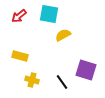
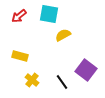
purple square: rotated 20 degrees clockwise
yellow cross: rotated 24 degrees clockwise
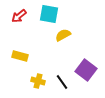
yellow cross: moved 6 px right, 1 px down; rotated 24 degrees counterclockwise
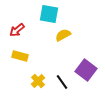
red arrow: moved 2 px left, 14 px down
yellow cross: rotated 32 degrees clockwise
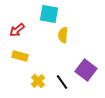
yellow semicircle: rotated 56 degrees counterclockwise
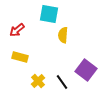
yellow rectangle: moved 1 px down
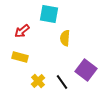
red arrow: moved 5 px right, 1 px down
yellow semicircle: moved 2 px right, 3 px down
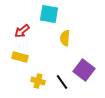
purple square: moved 2 px left
yellow cross: rotated 32 degrees counterclockwise
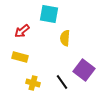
yellow cross: moved 5 px left, 2 px down
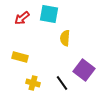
red arrow: moved 13 px up
black line: moved 1 px down
